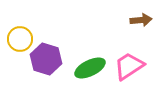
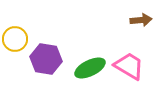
yellow circle: moved 5 px left
purple hexagon: rotated 8 degrees counterclockwise
pink trapezoid: rotated 64 degrees clockwise
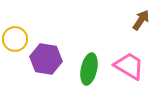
brown arrow: rotated 50 degrees counterclockwise
green ellipse: moved 1 px left, 1 px down; rotated 52 degrees counterclockwise
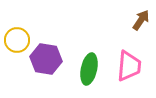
yellow circle: moved 2 px right, 1 px down
pink trapezoid: rotated 64 degrees clockwise
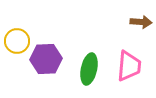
brown arrow: moved 2 px down; rotated 60 degrees clockwise
yellow circle: moved 1 px down
purple hexagon: rotated 12 degrees counterclockwise
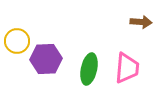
pink trapezoid: moved 2 px left, 2 px down
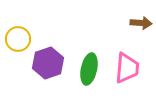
brown arrow: moved 1 px down
yellow circle: moved 1 px right, 2 px up
purple hexagon: moved 2 px right, 4 px down; rotated 16 degrees counterclockwise
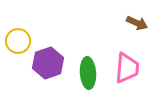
brown arrow: moved 4 px left; rotated 20 degrees clockwise
yellow circle: moved 2 px down
green ellipse: moved 1 px left, 4 px down; rotated 16 degrees counterclockwise
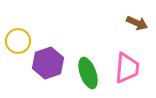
green ellipse: rotated 16 degrees counterclockwise
